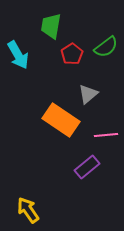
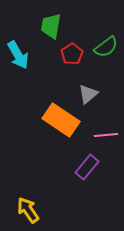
purple rectangle: rotated 10 degrees counterclockwise
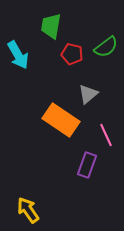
red pentagon: rotated 25 degrees counterclockwise
pink line: rotated 70 degrees clockwise
purple rectangle: moved 2 px up; rotated 20 degrees counterclockwise
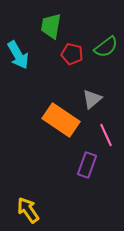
gray triangle: moved 4 px right, 5 px down
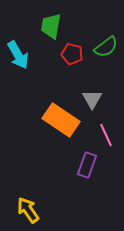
gray triangle: rotated 20 degrees counterclockwise
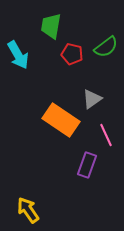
gray triangle: rotated 25 degrees clockwise
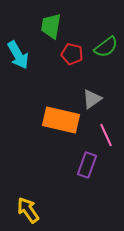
orange rectangle: rotated 21 degrees counterclockwise
